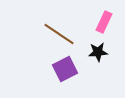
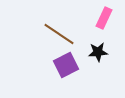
pink rectangle: moved 4 px up
purple square: moved 1 px right, 4 px up
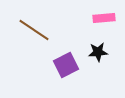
pink rectangle: rotated 60 degrees clockwise
brown line: moved 25 px left, 4 px up
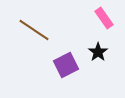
pink rectangle: rotated 60 degrees clockwise
black star: rotated 30 degrees counterclockwise
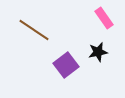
black star: rotated 24 degrees clockwise
purple square: rotated 10 degrees counterclockwise
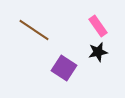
pink rectangle: moved 6 px left, 8 px down
purple square: moved 2 px left, 3 px down; rotated 20 degrees counterclockwise
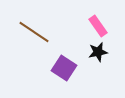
brown line: moved 2 px down
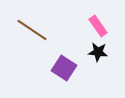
brown line: moved 2 px left, 2 px up
black star: rotated 18 degrees clockwise
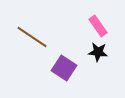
brown line: moved 7 px down
